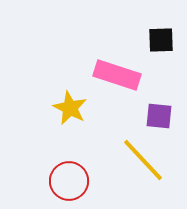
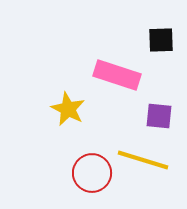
yellow star: moved 2 px left, 1 px down
yellow line: rotated 30 degrees counterclockwise
red circle: moved 23 px right, 8 px up
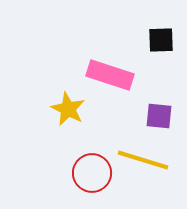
pink rectangle: moved 7 px left
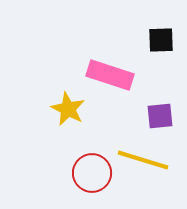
purple square: moved 1 px right; rotated 12 degrees counterclockwise
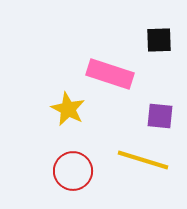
black square: moved 2 px left
pink rectangle: moved 1 px up
purple square: rotated 12 degrees clockwise
red circle: moved 19 px left, 2 px up
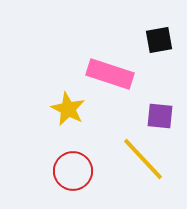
black square: rotated 8 degrees counterclockwise
yellow line: moved 1 px up; rotated 30 degrees clockwise
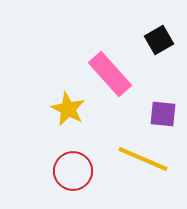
black square: rotated 20 degrees counterclockwise
pink rectangle: rotated 30 degrees clockwise
purple square: moved 3 px right, 2 px up
yellow line: rotated 24 degrees counterclockwise
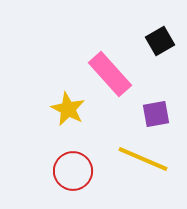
black square: moved 1 px right, 1 px down
purple square: moved 7 px left; rotated 16 degrees counterclockwise
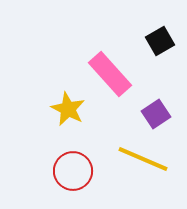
purple square: rotated 24 degrees counterclockwise
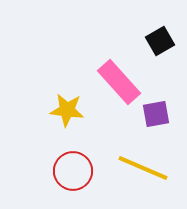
pink rectangle: moved 9 px right, 8 px down
yellow star: moved 1 px left, 1 px down; rotated 20 degrees counterclockwise
purple square: rotated 24 degrees clockwise
yellow line: moved 9 px down
